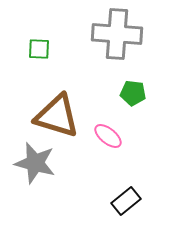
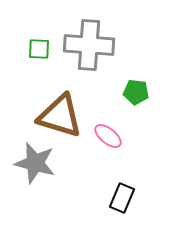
gray cross: moved 28 px left, 11 px down
green pentagon: moved 3 px right, 1 px up
brown triangle: moved 3 px right
black rectangle: moved 4 px left, 3 px up; rotated 28 degrees counterclockwise
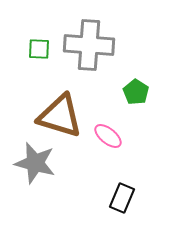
green pentagon: rotated 25 degrees clockwise
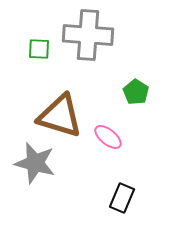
gray cross: moved 1 px left, 10 px up
pink ellipse: moved 1 px down
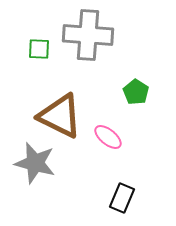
brown triangle: rotated 9 degrees clockwise
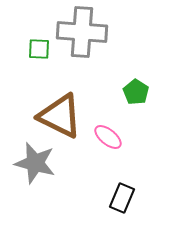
gray cross: moved 6 px left, 3 px up
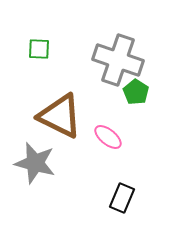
gray cross: moved 36 px right, 28 px down; rotated 15 degrees clockwise
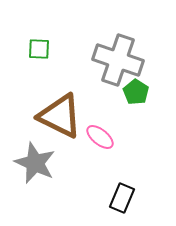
pink ellipse: moved 8 px left
gray star: rotated 9 degrees clockwise
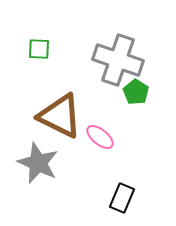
gray star: moved 3 px right
